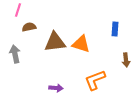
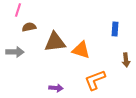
orange triangle: moved 6 px down
gray arrow: moved 2 px up; rotated 102 degrees clockwise
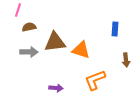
gray arrow: moved 14 px right
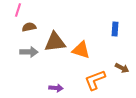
brown arrow: moved 4 px left, 8 px down; rotated 56 degrees counterclockwise
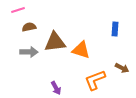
pink line: rotated 56 degrees clockwise
purple arrow: rotated 56 degrees clockwise
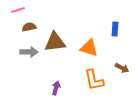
orange triangle: moved 8 px right, 2 px up
orange L-shape: moved 1 px left; rotated 80 degrees counterclockwise
purple arrow: rotated 136 degrees counterclockwise
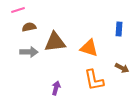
blue rectangle: moved 4 px right
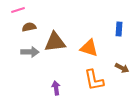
gray arrow: moved 1 px right
purple arrow: rotated 24 degrees counterclockwise
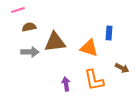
blue rectangle: moved 10 px left, 4 px down
purple arrow: moved 10 px right, 4 px up
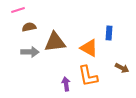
orange triangle: rotated 12 degrees clockwise
orange L-shape: moved 6 px left, 4 px up
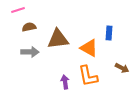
brown triangle: moved 3 px right, 3 px up
purple arrow: moved 1 px left, 2 px up
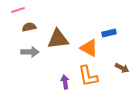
blue rectangle: rotated 72 degrees clockwise
